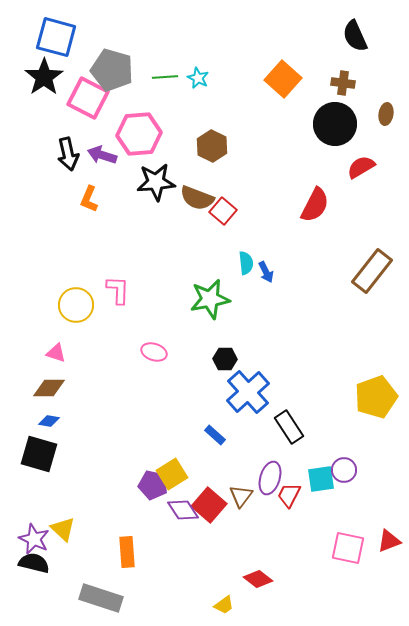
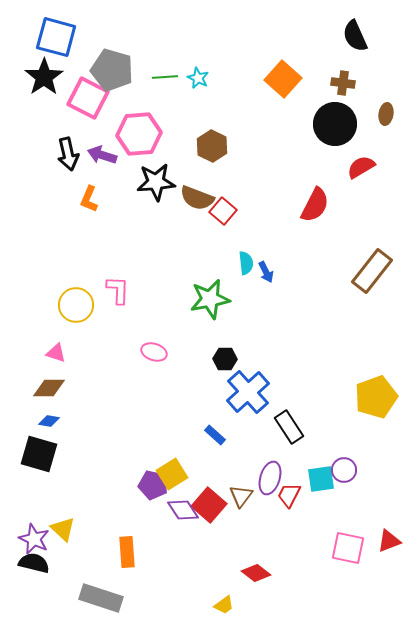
red diamond at (258, 579): moved 2 px left, 6 px up
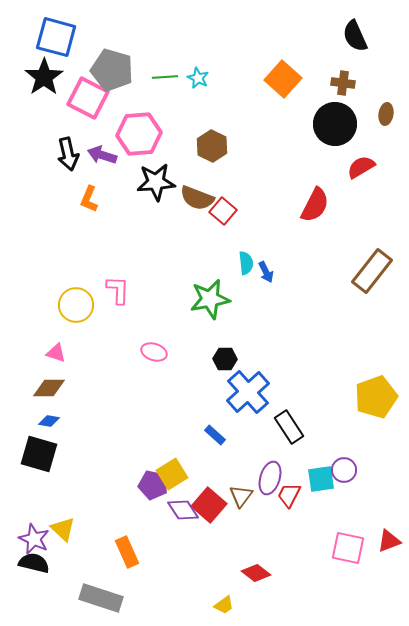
orange rectangle at (127, 552): rotated 20 degrees counterclockwise
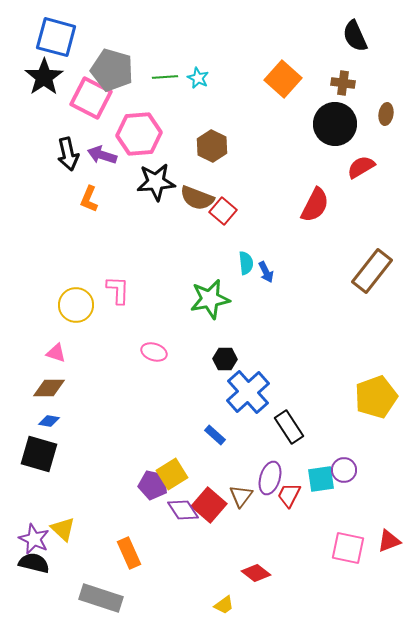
pink square at (88, 98): moved 3 px right
orange rectangle at (127, 552): moved 2 px right, 1 px down
